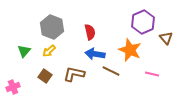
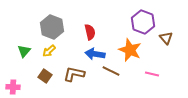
purple hexagon: rotated 15 degrees counterclockwise
pink cross: rotated 24 degrees clockwise
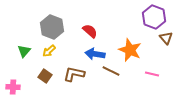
purple hexagon: moved 11 px right, 5 px up
red semicircle: moved 1 px up; rotated 35 degrees counterclockwise
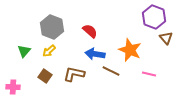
pink line: moved 3 px left
